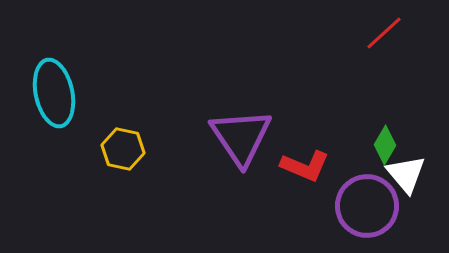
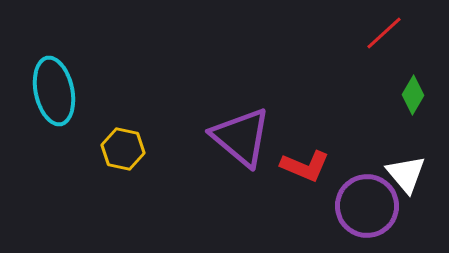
cyan ellipse: moved 2 px up
purple triangle: rotated 16 degrees counterclockwise
green diamond: moved 28 px right, 50 px up
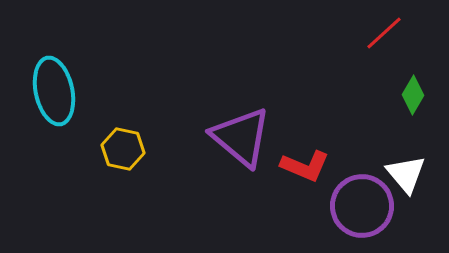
purple circle: moved 5 px left
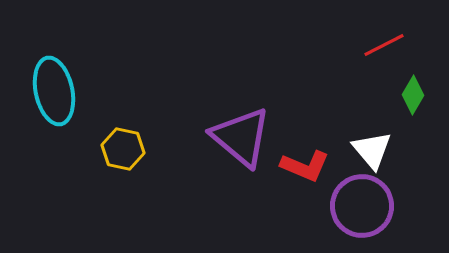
red line: moved 12 px down; rotated 15 degrees clockwise
white triangle: moved 34 px left, 24 px up
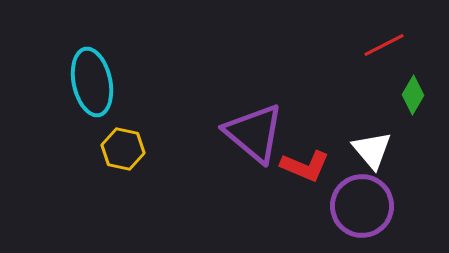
cyan ellipse: moved 38 px right, 9 px up
purple triangle: moved 13 px right, 4 px up
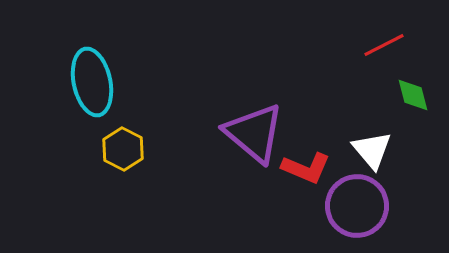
green diamond: rotated 45 degrees counterclockwise
yellow hexagon: rotated 15 degrees clockwise
red L-shape: moved 1 px right, 2 px down
purple circle: moved 5 px left
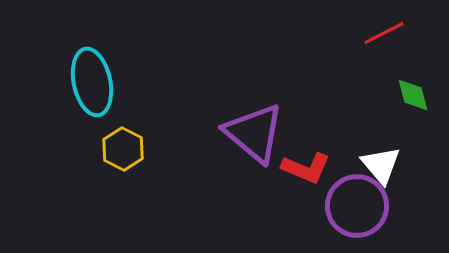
red line: moved 12 px up
white triangle: moved 9 px right, 15 px down
